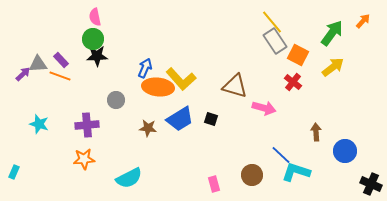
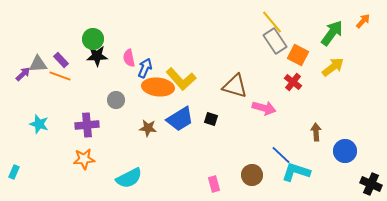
pink semicircle: moved 34 px right, 41 px down
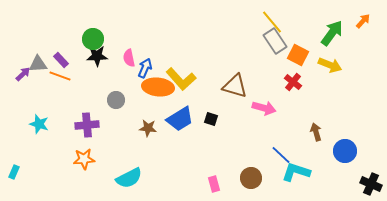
yellow arrow: moved 3 px left, 2 px up; rotated 60 degrees clockwise
brown arrow: rotated 12 degrees counterclockwise
brown circle: moved 1 px left, 3 px down
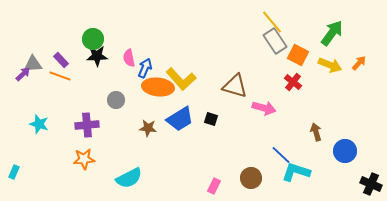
orange arrow: moved 4 px left, 42 px down
gray triangle: moved 5 px left
pink rectangle: moved 2 px down; rotated 42 degrees clockwise
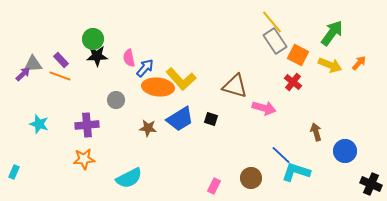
blue arrow: rotated 18 degrees clockwise
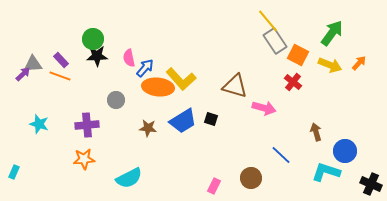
yellow line: moved 4 px left, 1 px up
blue trapezoid: moved 3 px right, 2 px down
cyan L-shape: moved 30 px right
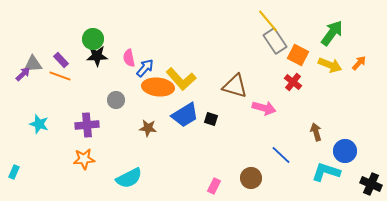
blue trapezoid: moved 2 px right, 6 px up
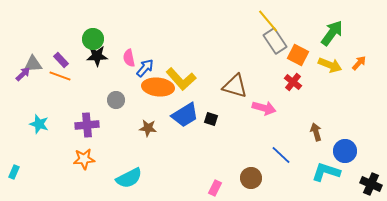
pink rectangle: moved 1 px right, 2 px down
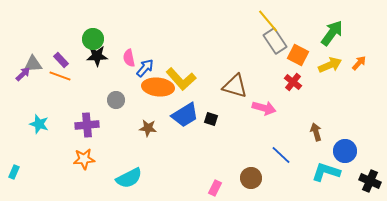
yellow arrow: rotated 45 degrees counterclockwise
black cross: moved 1 px left, 3 px up
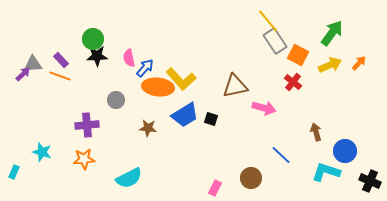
brown triangle: rotated 28 degrees counterclockwise
cyan star: moved 3 px right, 28 px down
